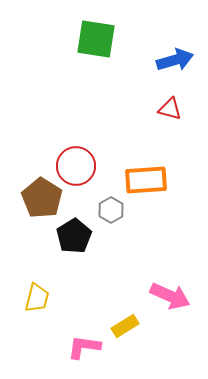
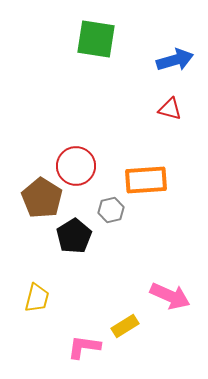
gray hexagon: rotated 15 degrees clockwise
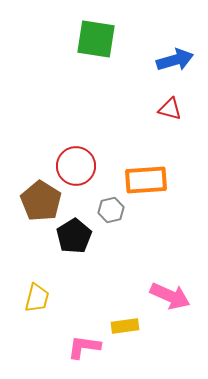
brown pentagon: moved 1 px left, 3 px down
yellow rectangle: rotated 24 degrees clockwise
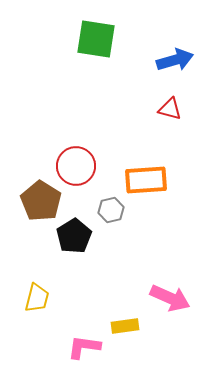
pink arrow: moved 2 px down
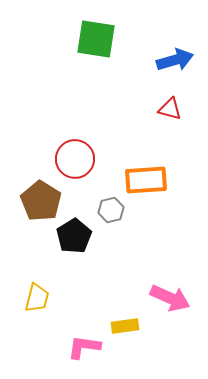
red circle: moved 1 px left, 7 px up
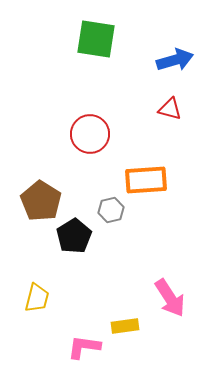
red circle: moved 15 px right, 25 px up
pink arrow: rotated 33 degrees clockwise
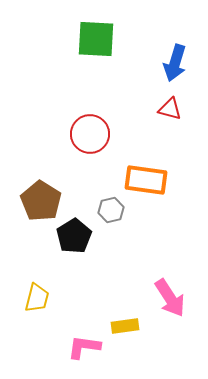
green square: rotated 6 degrees counterclockwise
blue arrow: moved 3 px down; rotated 123 degrees clockwise
orange rectangle: rotated 12 degrees clockwise
